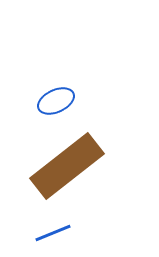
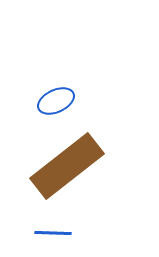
blue line: rotated 24 degrees clockwise
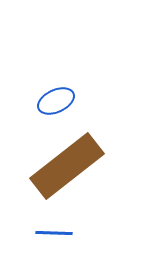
blue line: moved 1 px right
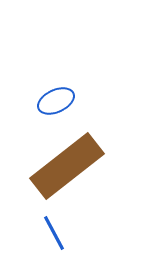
blue line: rotated 60 degrees clockwise
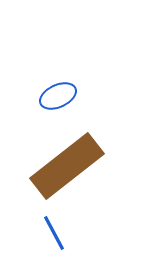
blue ellipse: moved 2 px right, 5 px up
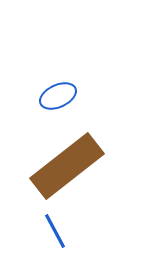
blue line: moved 1 px right, 2 px up
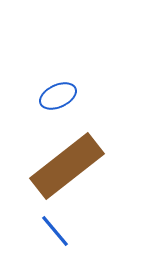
blue line: rotated 12 degrees counterclockwise
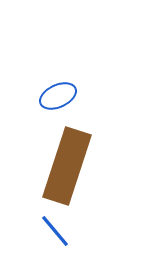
brown rectangle: rotated 34 degrees counterclockwise
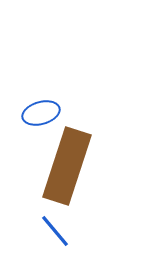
blue ellipse: moved 17 px left, 17 px down; rotated 9 degrees clockwise
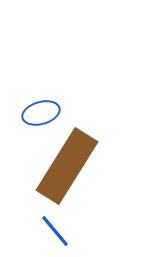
brown rectangle: rotated 14 degrees clockwise
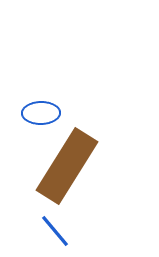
blue ellipse: rotated 15 degrees clockwise
